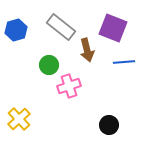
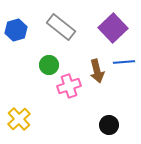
purple square: rotated 24 degrees clockwise
brown arrow: moved 10 px right, 21 px down
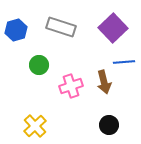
gray rectangle: rotated 20 degrees counterclockwise
green circle: moved 10 px left
brown arrow: moved 7 px right, 11 px down
pink cross: moved 2 px right
yellow cross: moved 16 px right, 7 px down
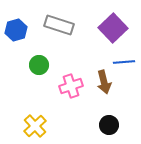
gray rectangle: moved 2 px left, 2 px up
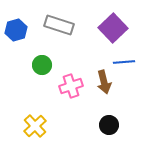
green circle: moved 3 px right
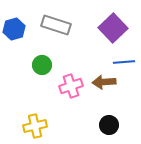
gray rectangle: moved 3 px left
blue hexagon: moved 2 px left, 1 px up
brown arrow: rotated 100 degrees clockwise
yellow cross: rotated 30 degrees clockwise
